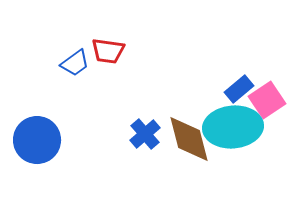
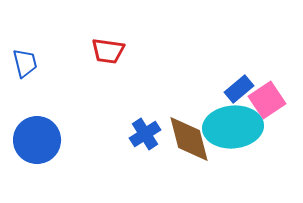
blue trapezoid: moved 50 px left; rotated 68 degrees counterclockwise
blue cross: rotated 8 degrees clockwise
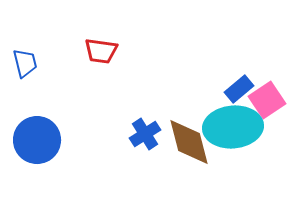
red trapezoid: moved 7 px left
brown diamond: moved 3 px down
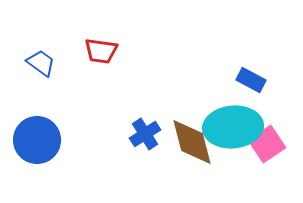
blue trapezoid: moved 16 px right; rotated 40 degrees counterclockwise
blue rectangle: moved 12 px right, 9 px up; rotated 68 degrees clockwise
pink square: moved 44 px down
brown diamond: moved 3 px right
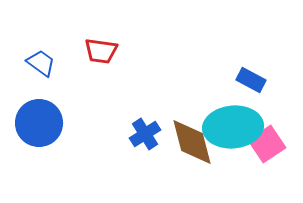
blue circle: moved 2 px right, 17 px up
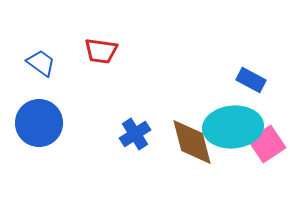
blue cross: moved 10 px left
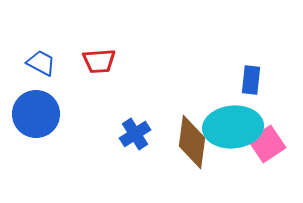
red trapezoid: moved 2 px left, 10 px down; rotated 12 degrees counterclockwise
blue trapezoid: rotated 8 degrees counterclockwise
blue rectangle: rotated 68 degrees clockwise
blue circle: moved 3 px left, 9 px up
brown diamond: rotated 22 degrees clockwise
